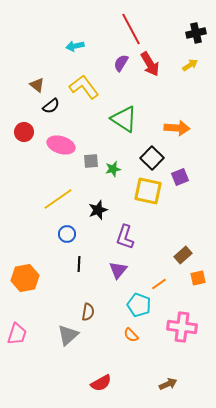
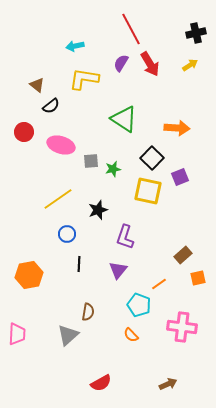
yellow L-shape: moved 8 px up; rotated 44 degrees counterclockwise
orange hexagon: moved 4 px right, 3 px up
pink trapezoid: rotated 15 degrees counterclockwise
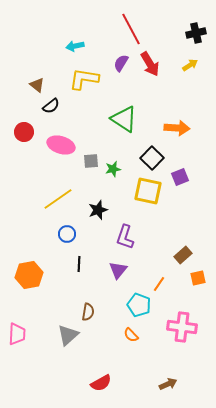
orange line: rotated 21 degrees counterclockwise
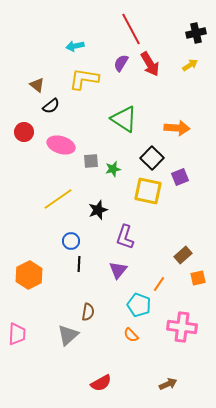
blue circle: moved 4 px right, 7 px down
orange hexagon: rotated 16 degrees counterclockwise
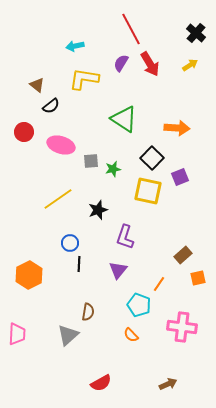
black cross: rotated 36 degrees counterclockwise
blue circle: moved 1 px left, 2 px down
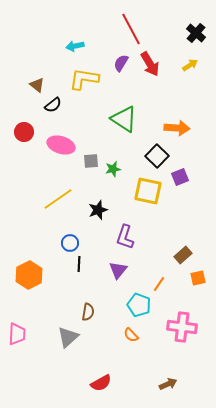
black semicircle: moved 2 px right, 1 px up
black square: moved 5 px right, 2 px up
gray triangle: moved 2 px down
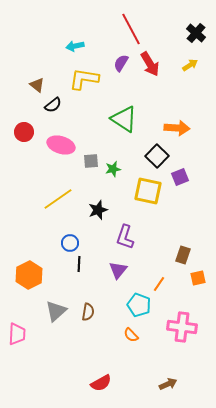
brown rectangle: rotated 30 degrees counterclockwise
gray triangle: moved 12 px left, 26 px up
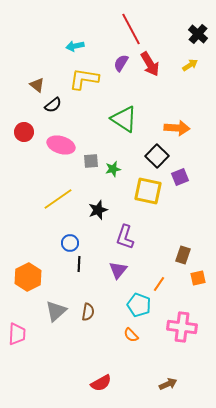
black cross: moved 2 px right, 1 px down
orange hexagon: moved 1 px left, 2 px down
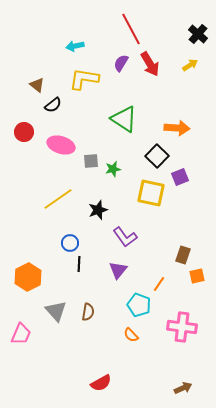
yellow square: moved 3 px right, 2 px down
purple L-shape: rotated 55 degrees counterclockwise
orange square: moved 1 px left, 2 px up
gray triangle: rotated 30 degrees counterclockwise
pink trapezoid: moved 4 px right; rotated 20 degrees clockwise
brown arrow: moved 15 px right, 4 px down
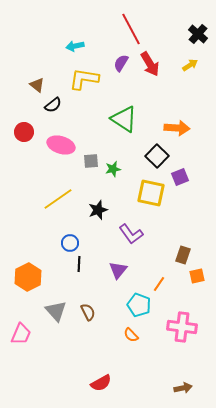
purple L-shape: moved 6 px right, 3 px up
brown semicircle: rotated 36 degrees counterclockwise
brown arrow: rotated 12 degrees clockwise
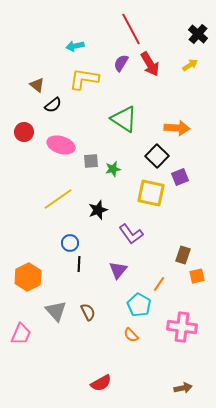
cyan pentagon: rotated 10 degrees clockwise
